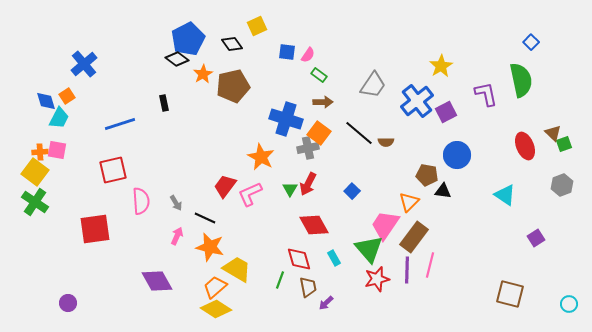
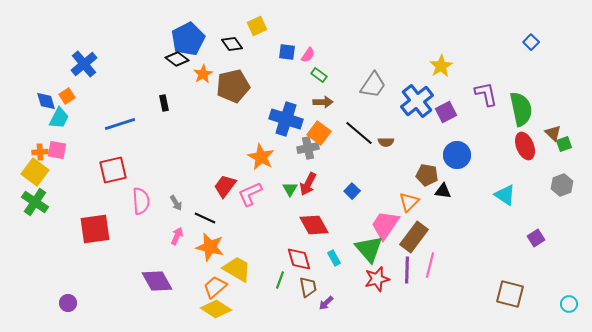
green semicircle at (521, 80): moved 29 px down
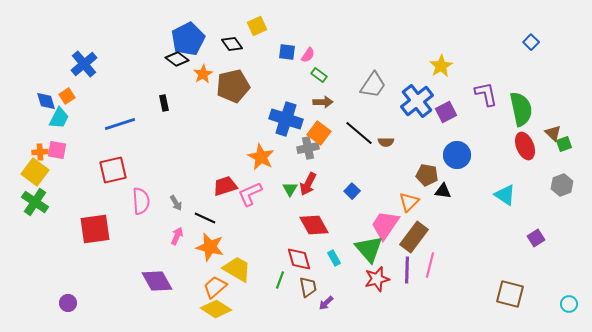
red trapezoid at (225, 186): rotated 35 degrees clockwise
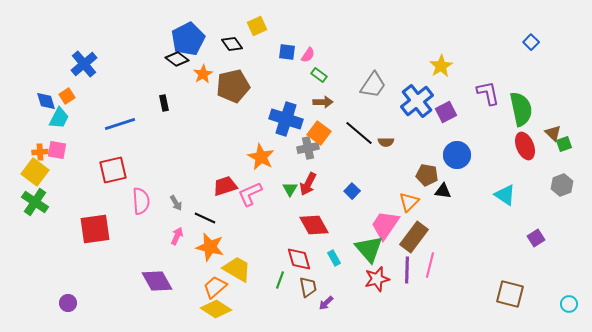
purple L-shape at (486, 94): moved 2 px right, 1 px up
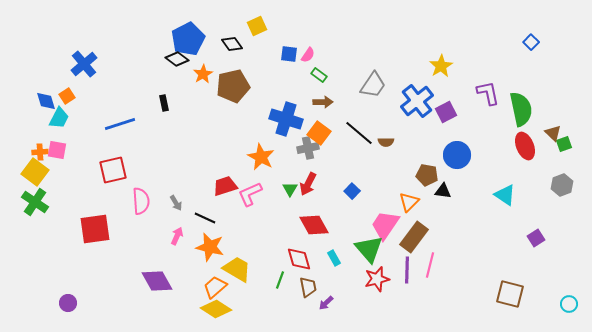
blue square at (287, 52): moved 2 px right, 2 px down
